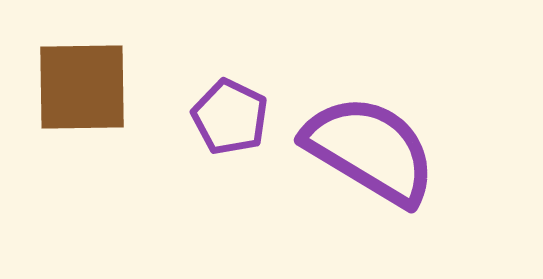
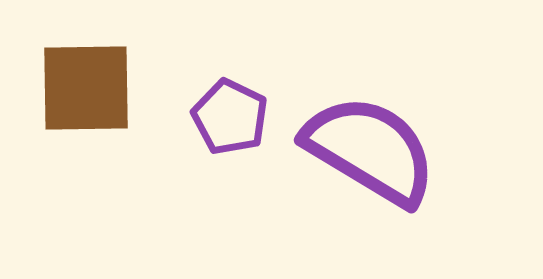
brown square: moved 4 px right, 1 px down
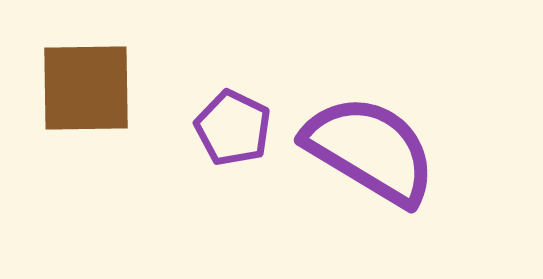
purple pentagon: moved 3 px right, 11 px down
